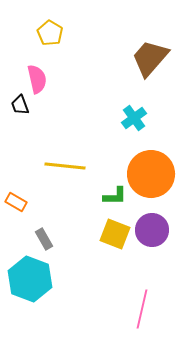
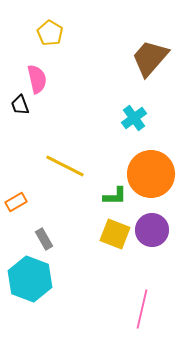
yellow line: rotated 21 degrees clockwise
orange rectangle: rotated 60 degrees counterclockwise
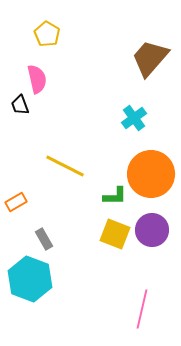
yellow pentagon: moved 3 px left, 1 px down
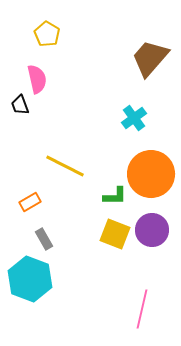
orange rectangle: moved 14 px right
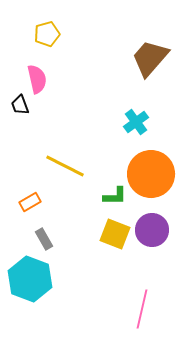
yellow pentagon: rotated 25 degrees clockwise
cyan cross: moved 2 px right, 4 px down
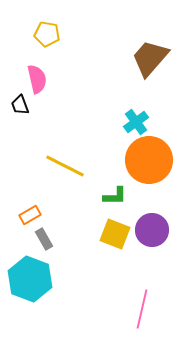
yellow pentagon: rotated 25 degrees clockwise
orange circle: moved 2 px left, 14 px up
orange rectangle: moved 13 px down
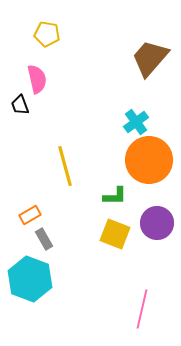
yellow line: rotated 48 degrees clockwise
purple circle: moved 5 px right, 7 px up
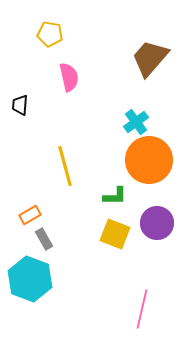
yellow pentagon: moved 3 px right
pink semicircle: moved 32 px right, 2 px up
black trapezoid: rotated 25 degrees clockwise
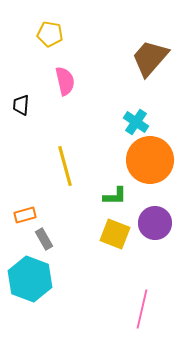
pink semicircle: moved 4 px left, 4 px down
black trapezoid: moved 1 px right
cyan cross: rotated 20 degrees counterclockwise
orange circle: moved 1 px right
orange rectangle: moved 5 px left; rotated 15 degrees clockwise
purple circle: moved 2 px left
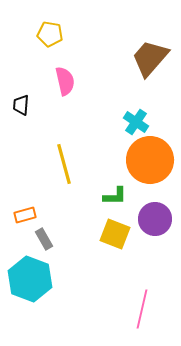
yellow line: moved 1 px left, 2 px up
purple circle: moved 4 px up
